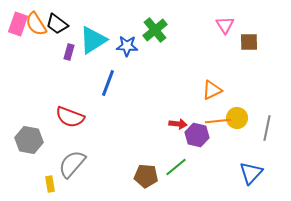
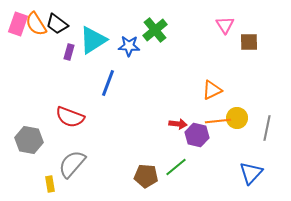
blue star: moved 2 px right
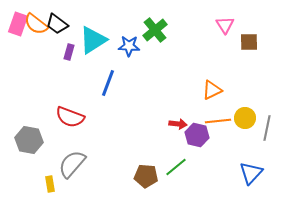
orange semicircle: rotated 20 degrees counterclockwise
yellow circle: moved 8 px right
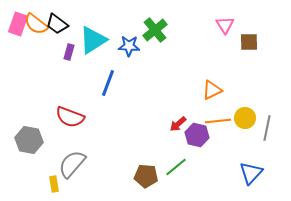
red arrow: rotated 132 degrees clockwise
yellow rectangle: moved 4 px right
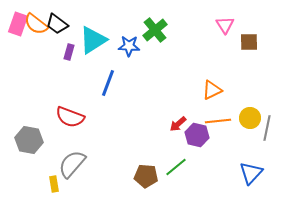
yellow circle: moved 5 px right
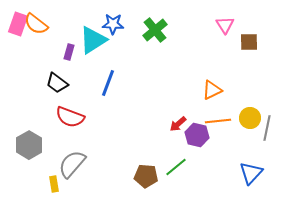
black trapezoid: moved 59 px down
blue star: moved 16 px left, 22 px up
gray hexagon: moved 5 px down; rotated 20 degrees clockwise
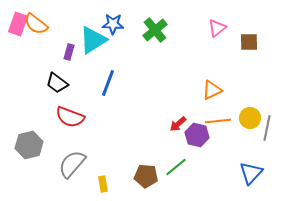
pink triangle: moved 8 px left, 3 px down; rotated 24 degrees clockwise
gray hexagon: rotated 16 degrees clockwise
yellow rectangle: moved 49 px right
